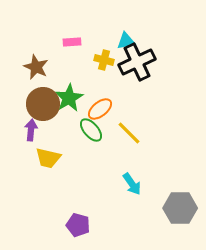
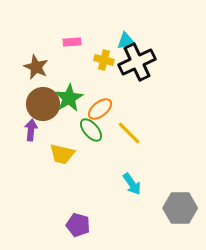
yellow trapezoid: moved 14 px right, 4 px up
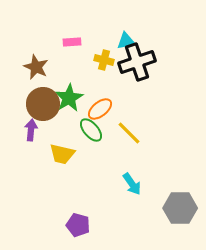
black cross: rotated 6 degrees clockwise
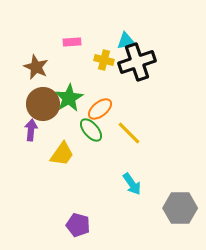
yellow trapezoid: rotated 68 degrees counterclockwise
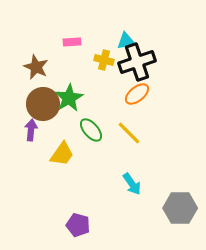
orange ellipse: moved 37 px right, 15 px up
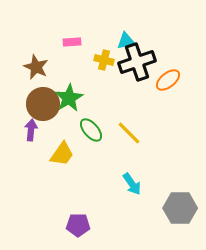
orange ellipse: moved 31 px right, 14 px up
purple pentagon: rotated 15 degrees counterclockwise
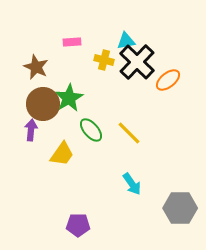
black cross: rotated 27 degrees counterclockwise
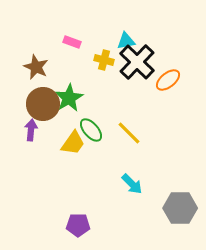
pink rectangle: rotated 24 degrees clockwise
yellow trapezoid: moved 11 px right, 11 px up
cyan arrow: rotated 10 degrees counterclockwise
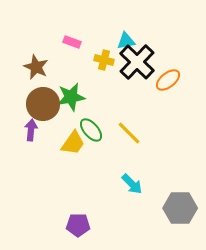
green star: moved 2 px right, 1 px up; rotated 20 degrees clockwise
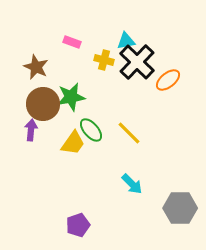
purple pentagon: rotated 20 degrees counterclockwise
